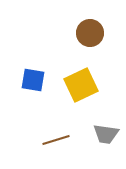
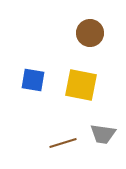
yellow square: rotated 36 degrees clockwise
gray trapezoid: moved 3 px left
brown line: moved 7 px right, 3 px down
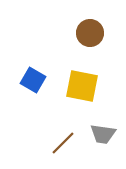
blue square: rotated 20 degrees clockwise
yellow square: moved 1 px right, 1 px down
brown line: rotated 28 degrees counterclockwise
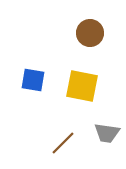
blue square: rotated 20 degrees counterclockwise
gray trapezoid: moved 4 px right, 1 px up
